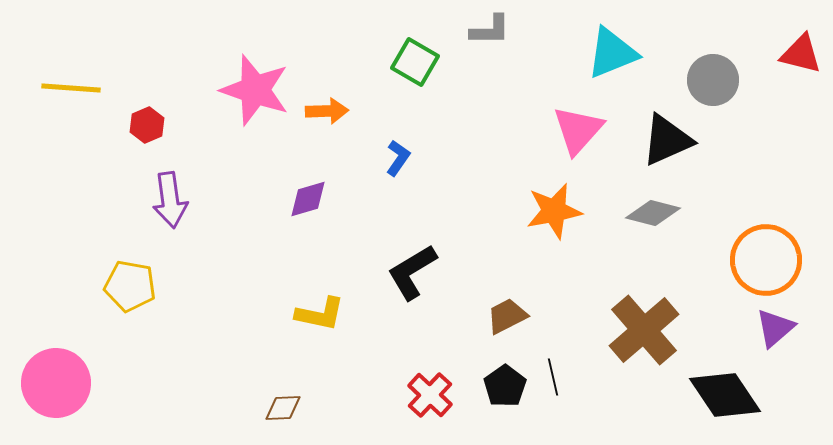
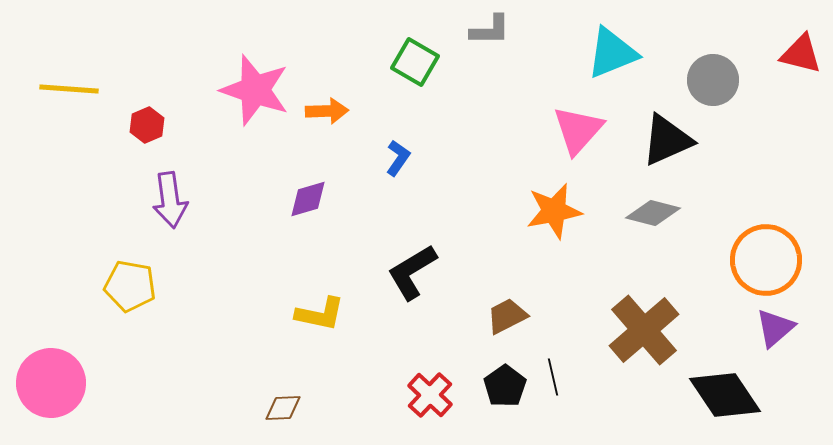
yellow line: moved 2 px left, 1 px down
pink circle: moved 5 px left
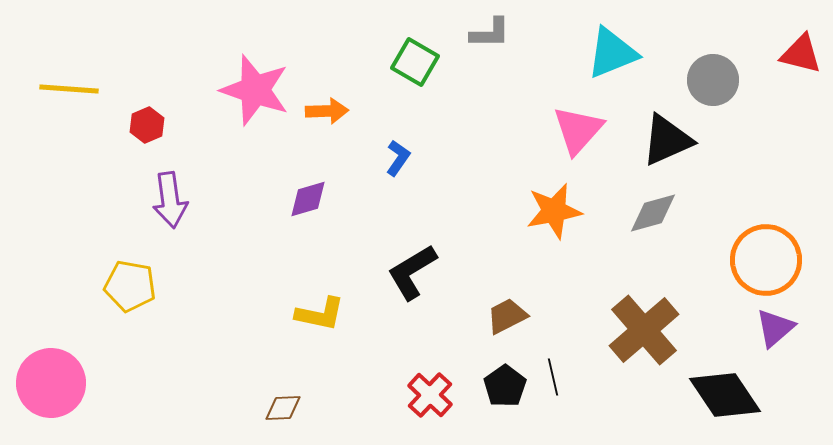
gray L-shape: moved 3 px down
gray diamond: rotated 30 degrees counterclockwise
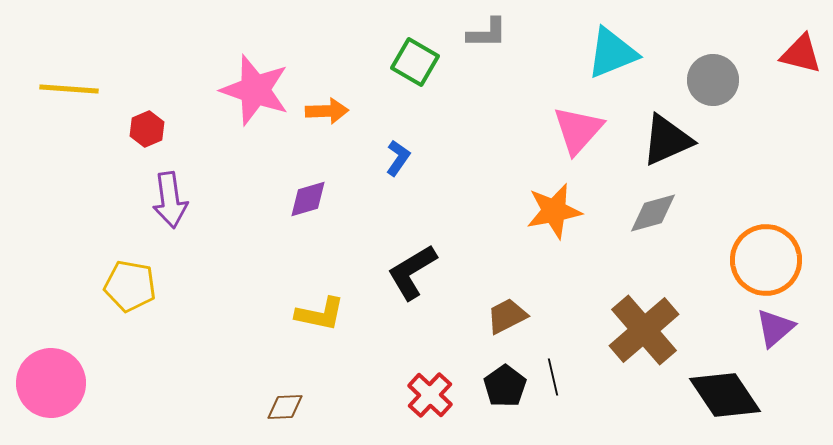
gray L-shape: moved 3 px left
red hexagon: moved 4 px down
brown diamond: moved 2 px right, 1 px up
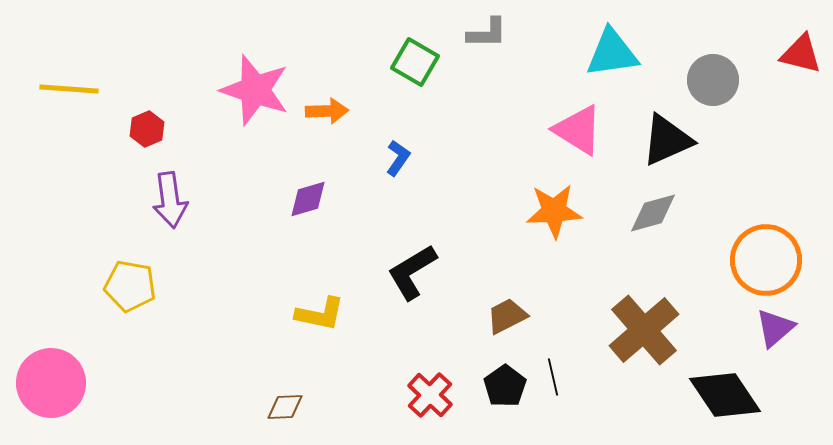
cyan triangle: rotated 14 degrees clockwise
pink triangle: rotated 40 degrees counterclockwise
orange star: rotated 8 degrees clockwise
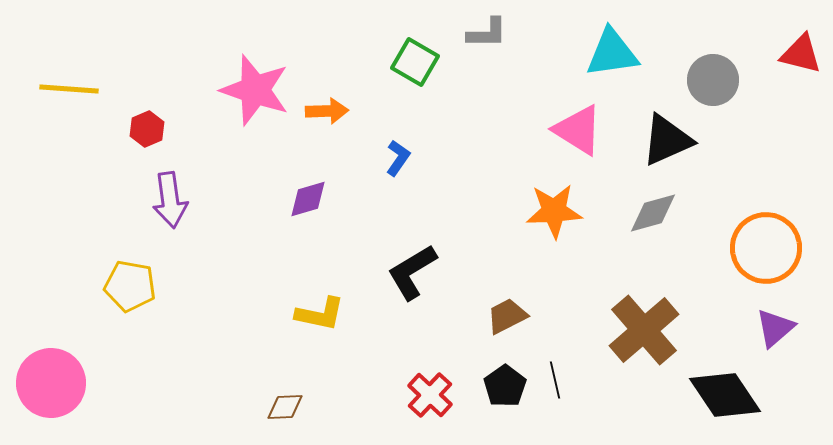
orange circle: moved 12 px up
black line: moved 2 px right, 3 px down
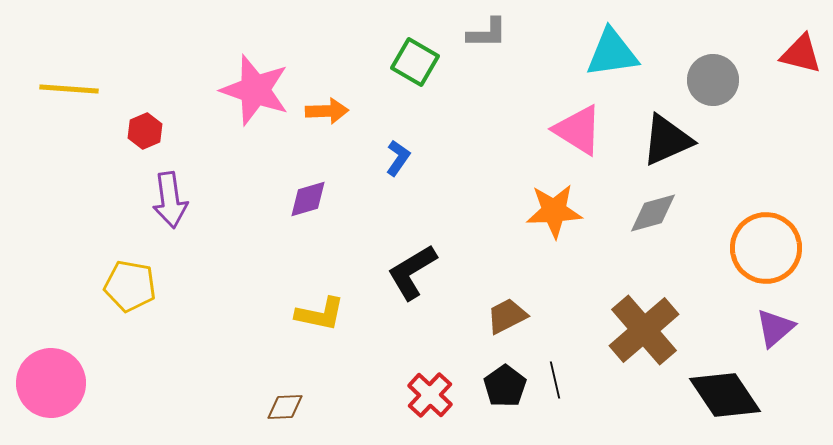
red hexagon: moved 2 px left, 2 px down
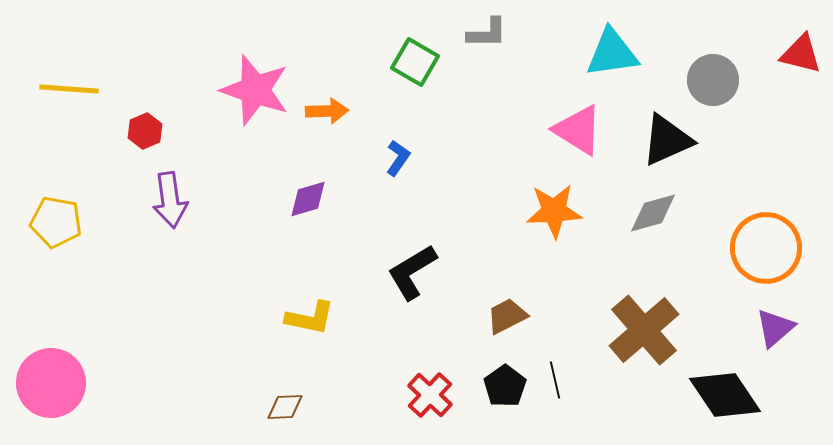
yellow pentagon: moved 74 px left, 64 px up
yellow L-shape: moved 10 px left, 4 px down
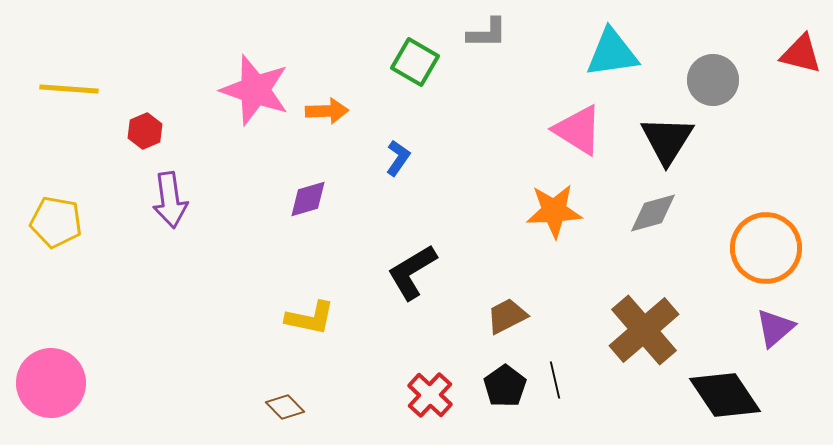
black triangle: rotated 34 degrees counterclockwise
brown diamond: rotated 48 degrees clockwise
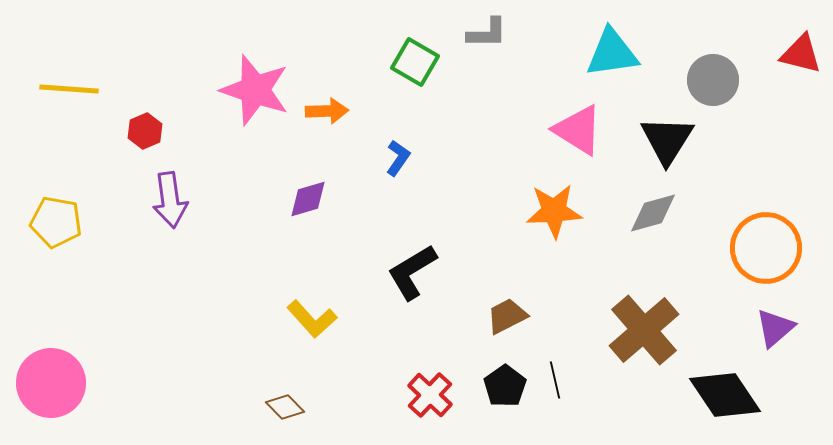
yellow L-shape: moved 2 px right, 1 px down; rotated 36 degrees clockwise
